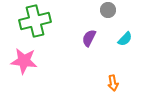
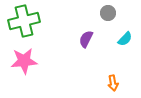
gray circle: moved 3 px down
green cross: moved 11 px left
purple semicircle: moved 3 px left, 1 px down
pink star: rotated 12 degrees counterclockwise
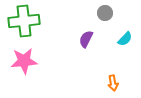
gray circle: moved 3 px left
green cross: rotated 8 degrees clockwise
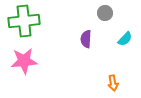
purple semicircle: rotated 24 degrees counterclockwise
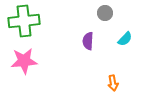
purple semicircle: moved 2 px right, 2 px down
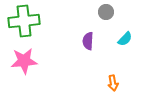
gray circle: moved 1 px right, 1 px up
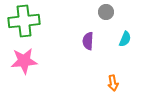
cyan semicircle: rotated 21 degrees counterclockwise
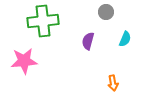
green cross: moved 19 px right
purple semicircle: rotated 12 degrees clockwise
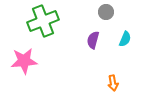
green cross: rotated 16 degrees counterclockwise
purple semicircle: moved 5 px right, 1 px up
